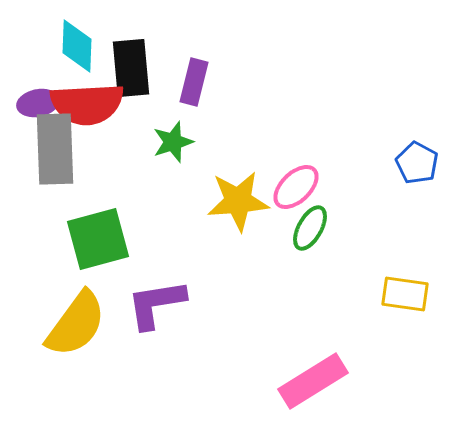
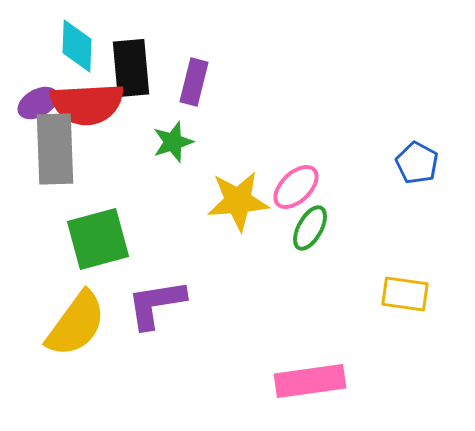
purple ellipse: rotated 18 degrees counterclockwise
pink rectangle: moved 3 px left; rotated 24 degrees clockwise
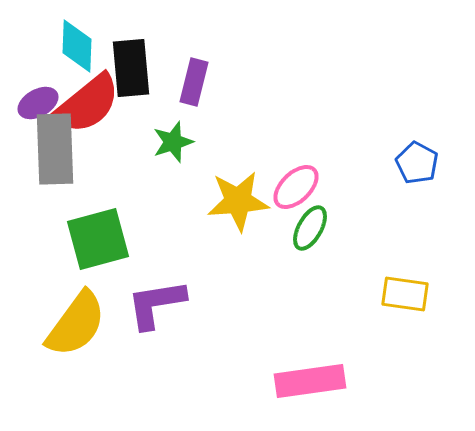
red semicircle: rotated 36 degrees counterclockwise
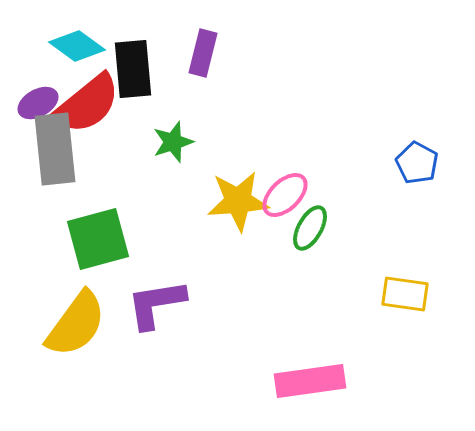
cyan diamond: rotated 56 degrees counterclockwise
black rectangle: moved 2 px right, 1 px down
purple rectangle: moved 9 px right, 29 px up
gray rectangle: rotated 4 degrees counterclockwise
pink ellipse: moved 11 px left, 8 px down
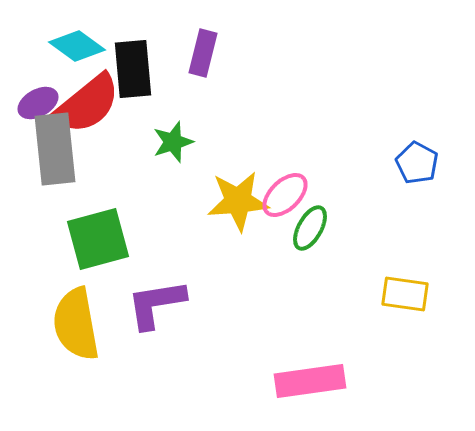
yellow semicircle: rotated 134 degrees clockwise
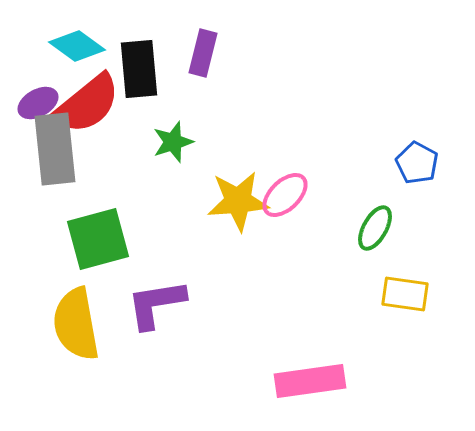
black rectangle: moved 6 px right
green ellipse: moved 65 px right
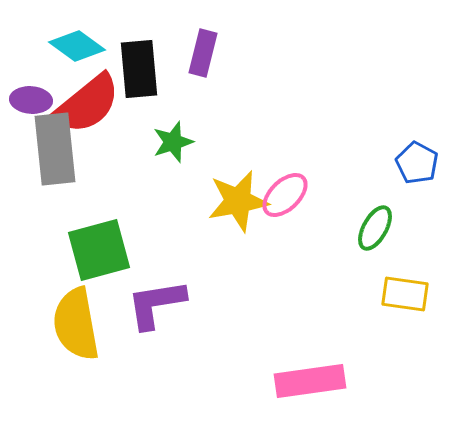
purple ellipse: moved 7 px left, 3 px up; rotated 33 degrees clockwise
yellow star: rotated 6 degrees counterclockwise
green square: moved 1 px right, 11 px down
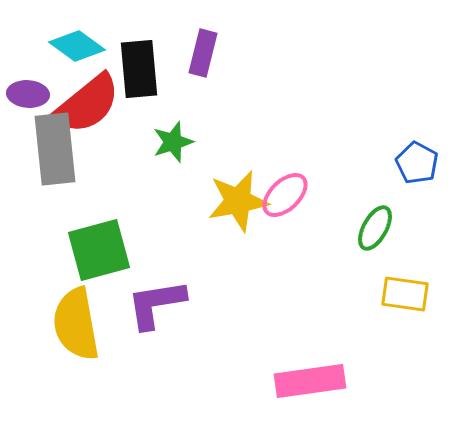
purple ellipse: moved 3 px left, 6 px up
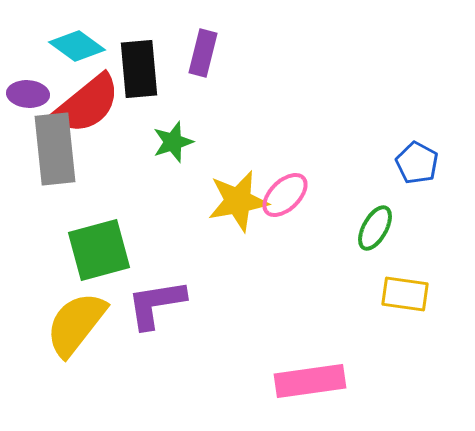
yellow semicircle: rotated 48 degrees clockwise
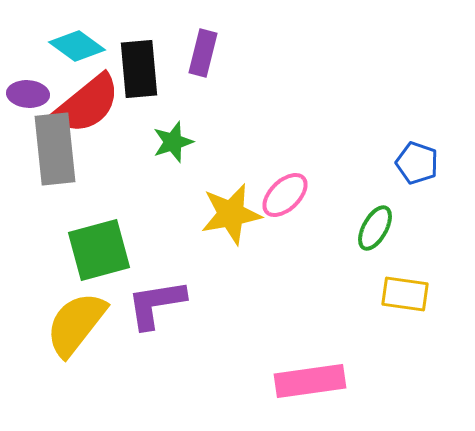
blue pentagon: rotated 9 degrees counterclockwise
yellow star: moved 7 px left, 13 px down
